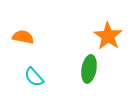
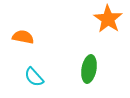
orange star: moved 17 px up
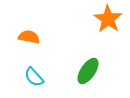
orange semicircle: moved 6 px right
green ellipse: moved 1 px left, 2 px down; rotated 24 degrees clockwise
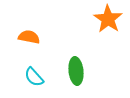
green ellipse: moved 12 px left; rotated 40 degrees counterclockwise
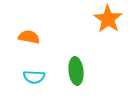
cyan semicircle: rotated 45 degrees counterclockwise
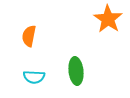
orange semicircle: moved 1 px up; rotated 90 degrees counterclockwise
